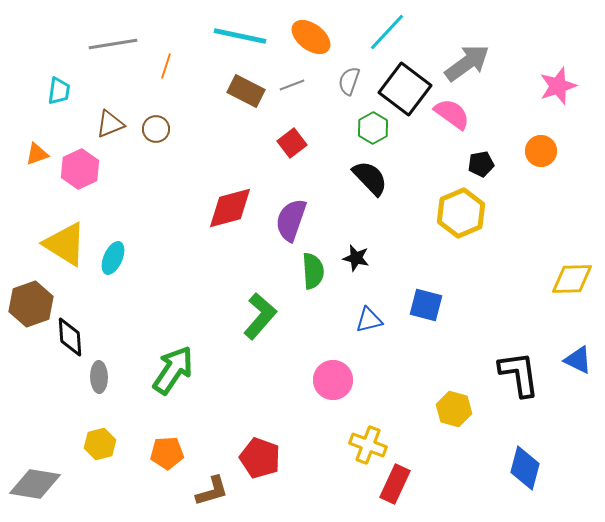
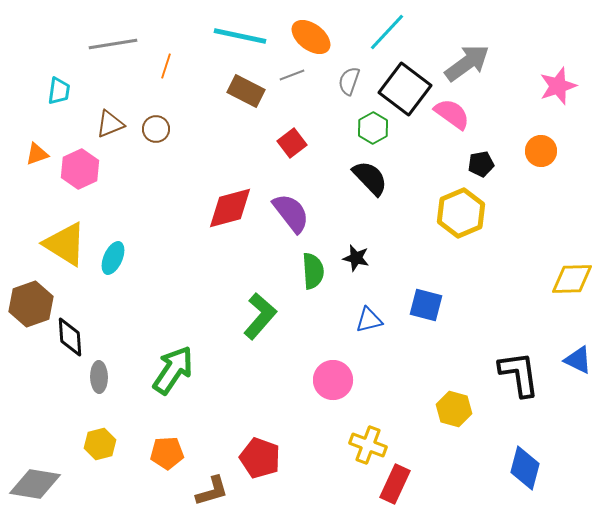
gray line at (292, 85): moved 10 px up
purple semicircle at (291, 220): moved 7 px up; rotated 123 degrees clockwise
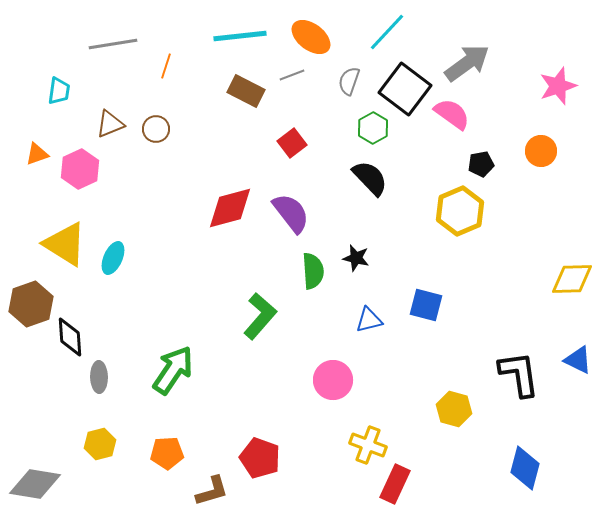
cyan line at (240, 36): rotated 18 degrees counterclockwise
yellow hexagon at (461, 213): moved 1 px left, 2 px up
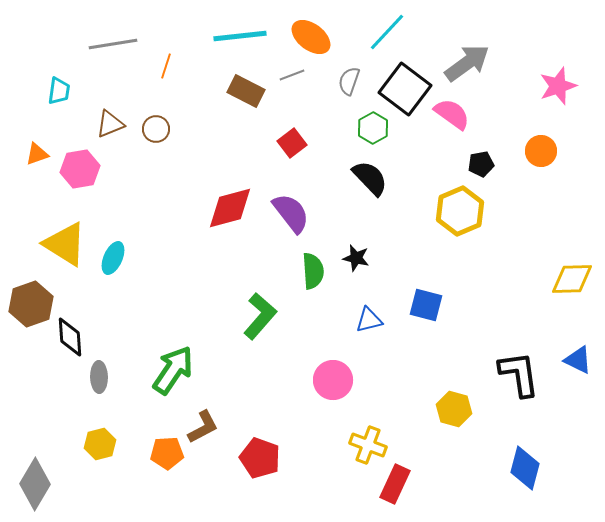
pink hexagon at (80, 169): rotated 15 degrees clockwise
gray diamond at (35, 484): rotated 69 degrees counterclockwise
brown L-shape at (212, 491): moved 9 px left, 64 px up; rotated 12 degrees counterclockwise
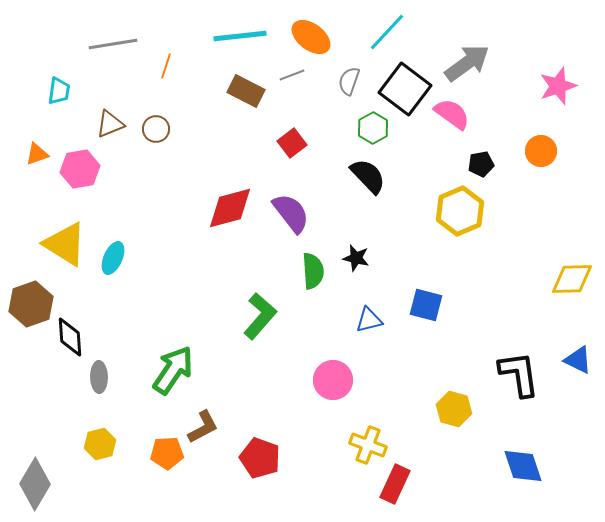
black semicircle at (370, 178): moved 2 px left, 2 px up
blue diamond at (525, 468): moved 2 px left, 2 px up; rotated 33 degrees counterclockwise
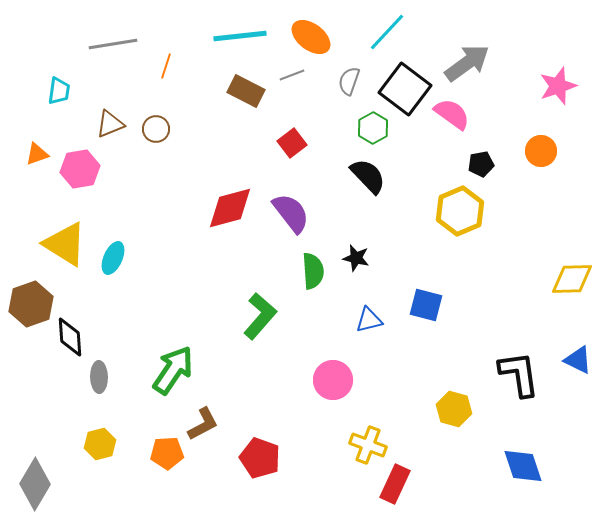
brown L-shape at (203, 427): moved 3 px up
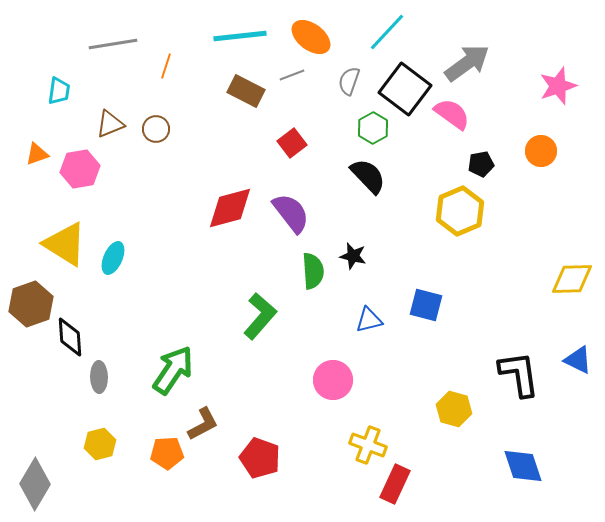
black star at (356, 258): moved 3 px left, 2 px up
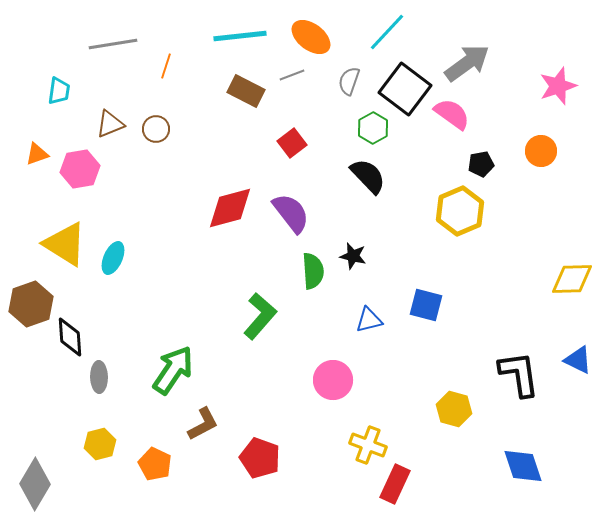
orange pentagon at (167, 453): moved 12 px left, 11 px down; rotated 28 degrees clockwise
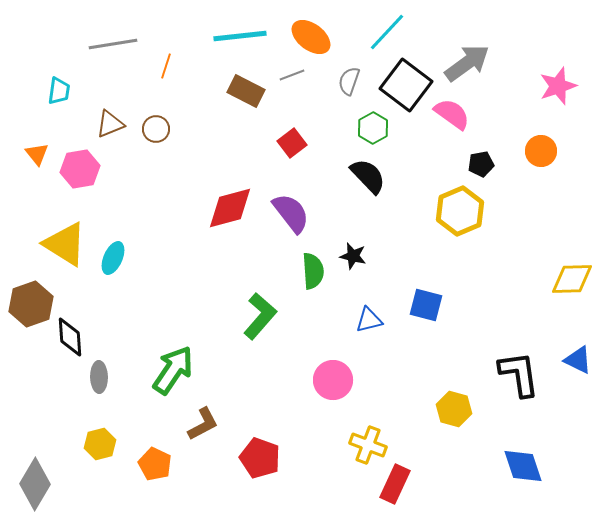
black square at (405, 89): moved 1 px right, 4 px up
orange triangle at (37, 154): rotated 50 degrees counterclockwise
